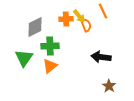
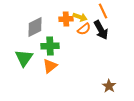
yellow arrow: moved 1 px right, 1 px down; rotated 32 degrees counterclockwise
orange semicircle: moved 2 px left, 4 px down; rotated 72 degrees clockwise
black arrow: moved 27 px up; rotated 126 degrees counterclockwise
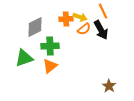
green triangle: rotated 36 degrees clockwise
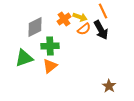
orange cross: moved 2 px left; rotated 32 degrees counterclockwise
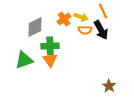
yellow arrow: moved 1 px right
orange semicircle: moved 1 px right, 1 px down; rotated 40 degrees clockwise
green triangle: moved 2 px down
orange triangle: moved 6 px up; rotated 28 degrees counterclockwise
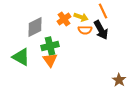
green cross: rotated 12 degrees counterclockwise
green triangle: moved 3 px left, 3 px up; rotated 48 degrees clockwise
brown star: moved 10 px right, 6 px up
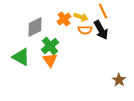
green cross: rotated 24 degrees counterclockwise
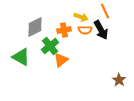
orange line: moved 2 px right
orange cross: moved 11 px down; rotated 24 degrees clockwise
orange triangle: moved 11 px right; rotated 28 degrees clockwise
